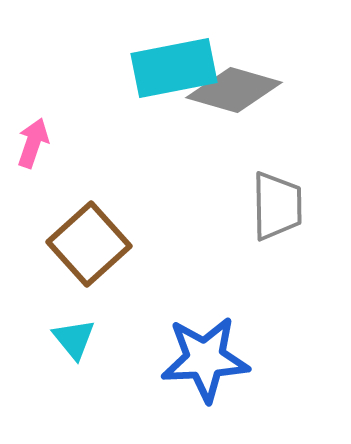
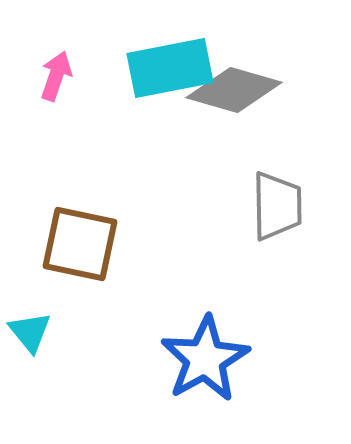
cyan rectangle: moved 4 px left
pink arrow: moved 23 px right, 67 px up
brown square: moved 9 px left; rotated 36 degrees counterclockwise
cyan triangle: moved 44 px left, 7 px up
blue star: rotated 26 degrees counterclockwise
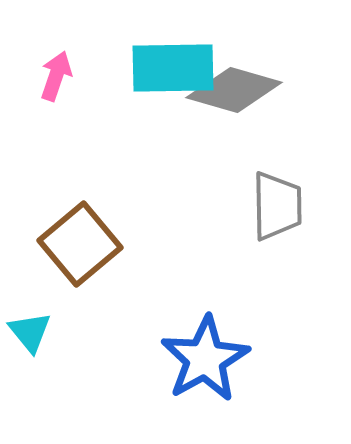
cyan rectangle: moved 3 px right; rotated 10 degrees clockwise
brown square: rotated 38 degrees clockwise
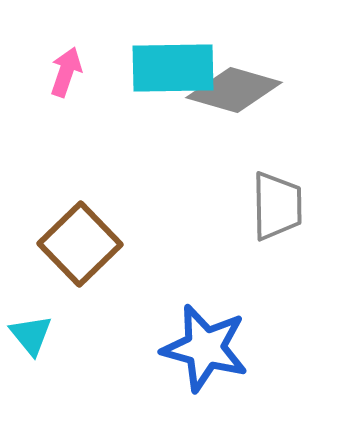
pink arrow: moved 10 px right, 4 px up
brown square: rotated 4 degrees counterclockwise
cyan triangle: moved 1 px right, 3 px down
blue star: moved 11 px up; rotated 28 degrees counterclockwise
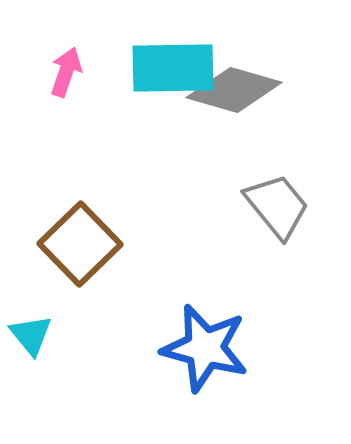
gray trapezoid: rotated 38 degrees counterclockwise
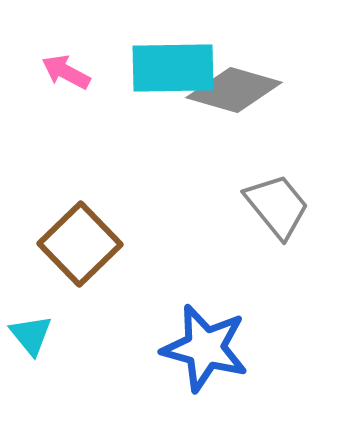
pink arrow: rotated 81 degrees counterclockwise
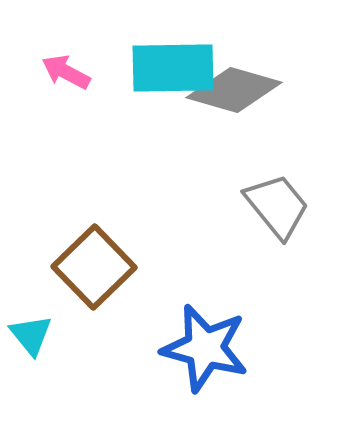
brown square: moved 14 px right, 23 px down
